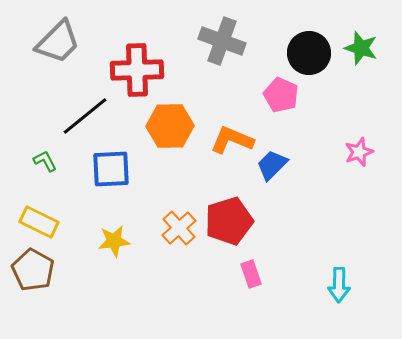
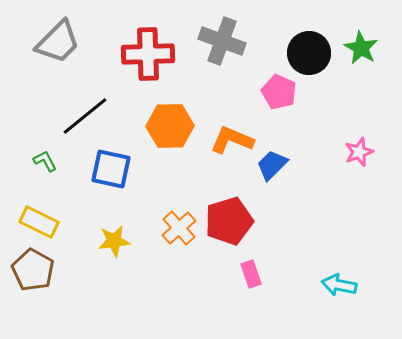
green star: rotated 12 degrees clockwise
red cross: moved 11 px right, 16 px up
pink pentagon: moved 2 px left, 3 px up
blue square: rotated 15 degrees clockwise
cyan arrow: rotated 100 degrees clockwise
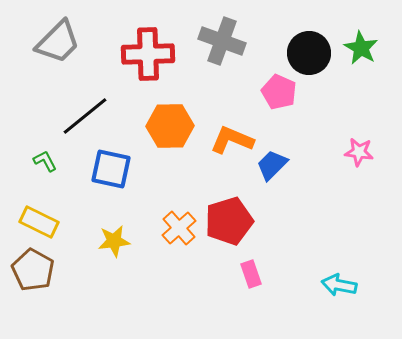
pink star: rotated 28 degrees clockwise
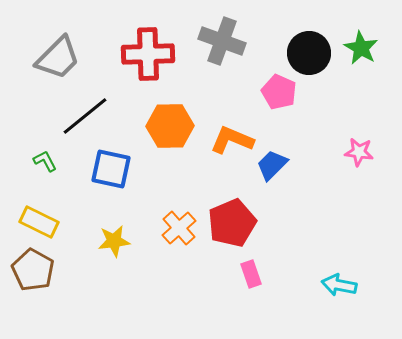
gray trapezoid: moved 16 px down
red pentagon: moved 3 px right, 2 px down; rotated 6 degrees counterclockwise
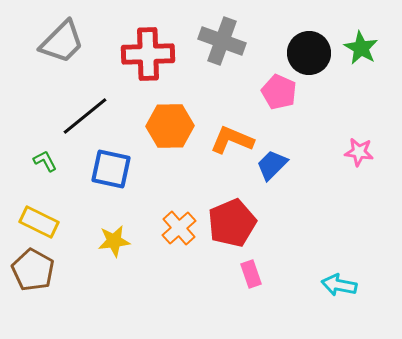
gray trapezoid: moved 4 px right, 16 px up
